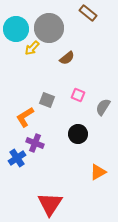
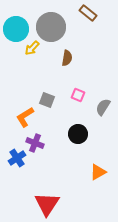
gray circle: moved 2 px right, 1 px up
brown semicircle: rotated 42 degrees counterclockwise
red triangle: moved 3 px left
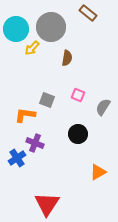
orange L-shape: moved 2 px up; rotated 40 degrees clockwise
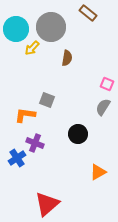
pink square: moved 29 px right, 11 px up
red triangle: rotated 16 degrees clockwise
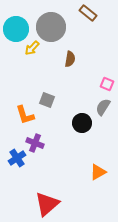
brown semicircle: moved 3 px right, 1 px down
orange L-shape: rotated 115 degrees counterclockwise
black circle: moved 4 px right, 11 px up
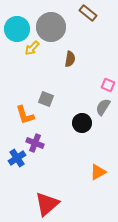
cyan circle: moved 1 px right
pink square: moved 1 px right, 1 px down
gray square: moved 1 px left, 1 px up
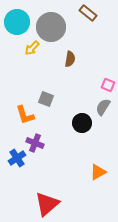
cyan circle: moved 7 px up
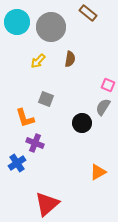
yellow arrow: moved 6 px right, 13 px down
orange L-shape: moved 3 px down
blue cross: moved 5 px down
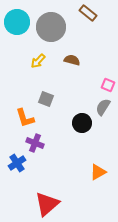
brown semicircle: moved 2 px right, 1 px down; rotated 84 degrees counterclockwise
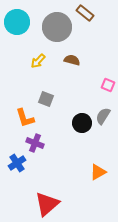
brown rectangle: moved 3 px left
gray circle: moved 6 px right
gray semicircle: moved 9 px down
